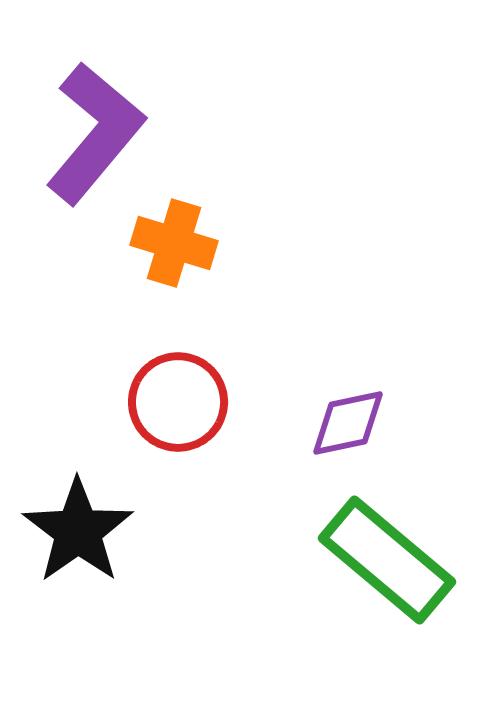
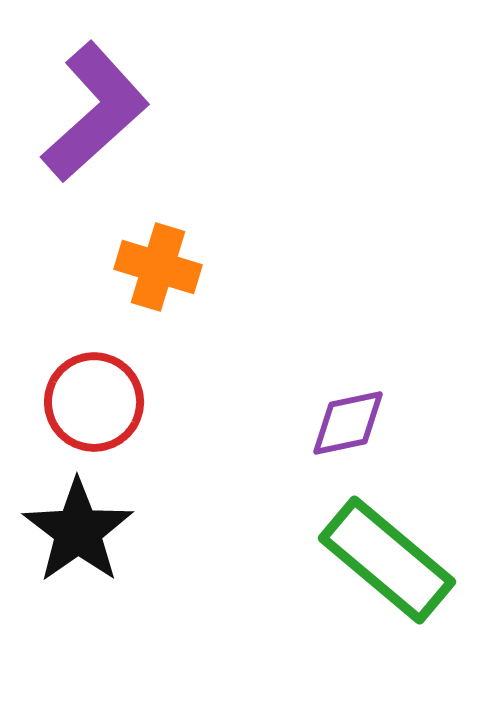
purple L-shape: moved 21 px up; rotated 8 degrees clockwise
orange cross: moved 16 px left, 24 px down
red circle: moved 84 px left
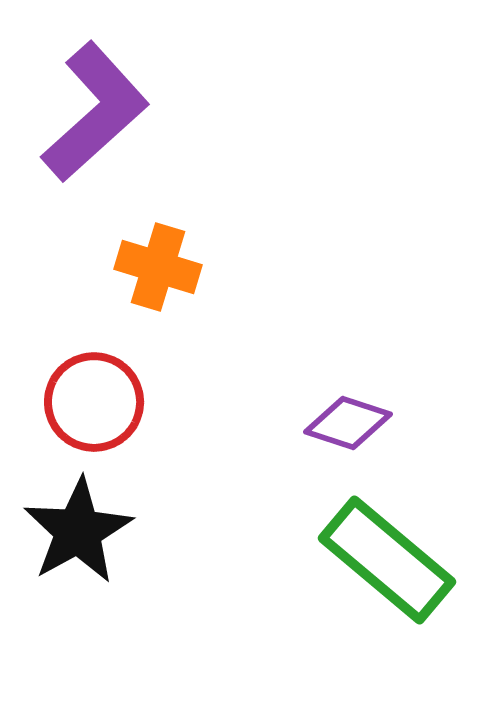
purple diamond: rotated 30 degrees clockwise
black star: rotated 6 degrees clockwise
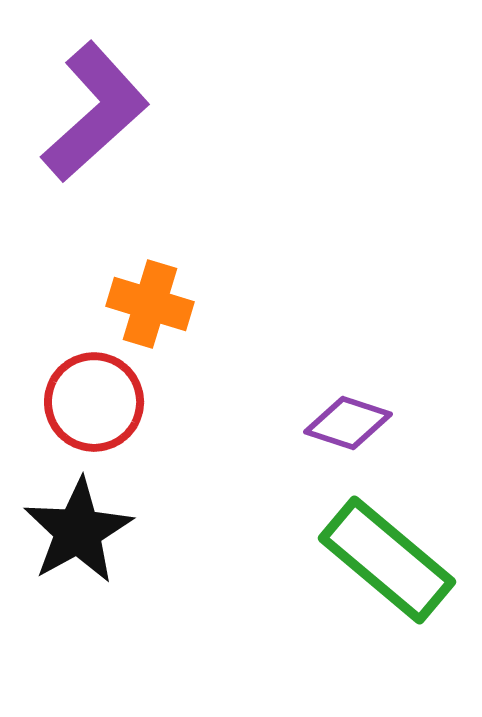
orange cross: moved 8 px left, 37 px down
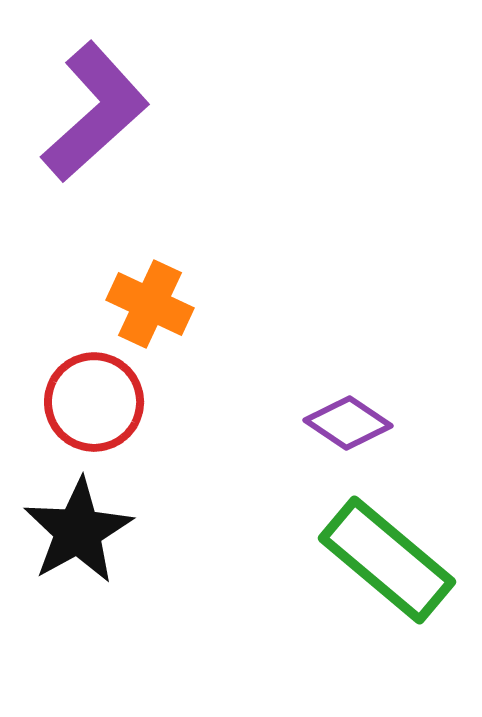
orange cross: rotated 8 degrees clockwise
purple diamond: rotated 16 degrees clockwise
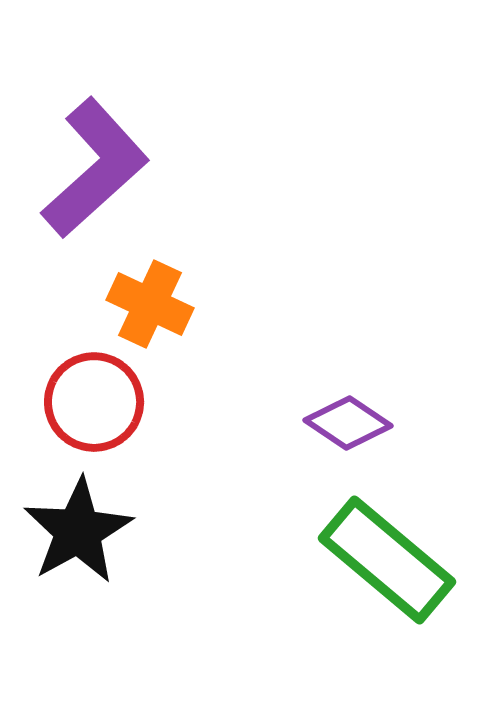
purple L-shape: moved 56 px down
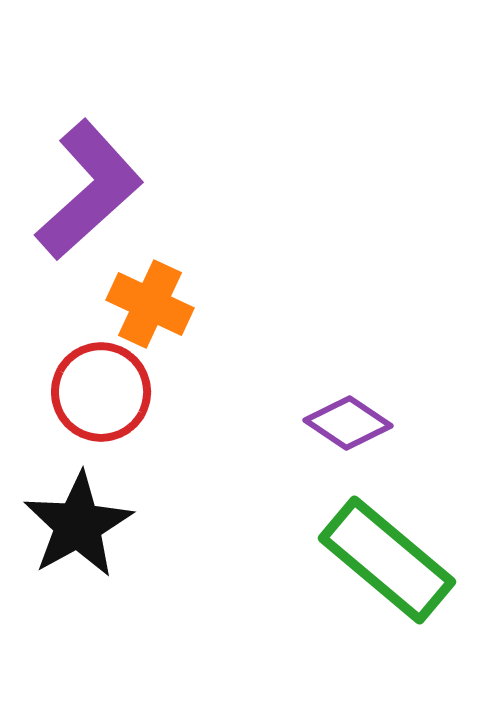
purple L-shape: moved 6 px left, 22 px down
red circle: moved 7 px right, 10 px up
black star: moved 6 px up
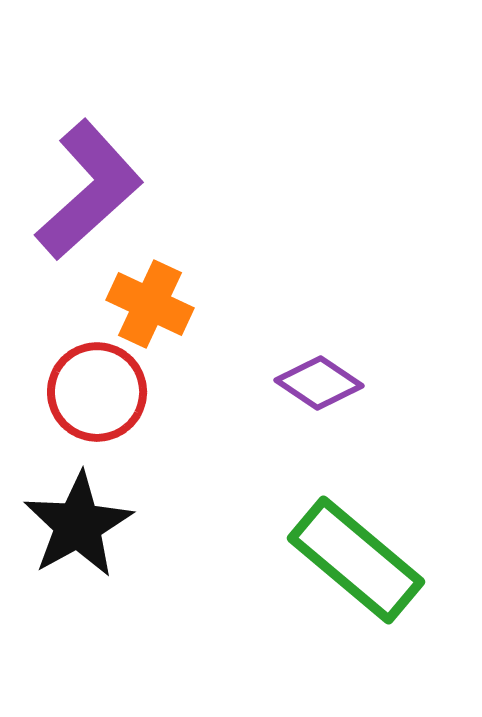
red circle: moved 4 px left
purple diamond: moved 29 px left, 40 px up
green rectangle: moved 31 px left
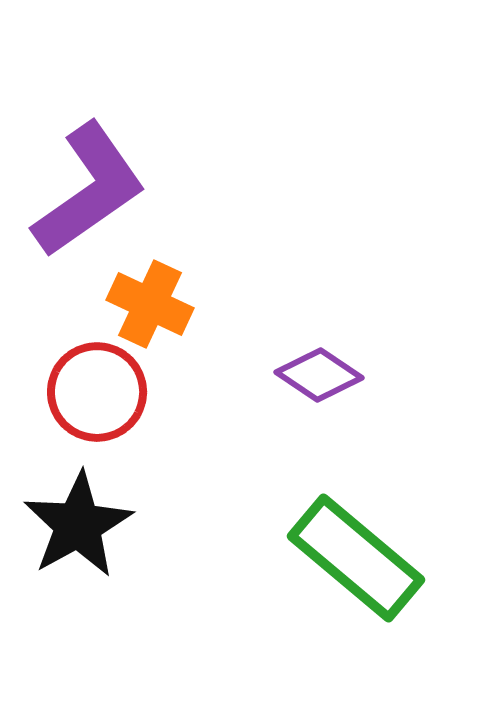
purple L-shape: rotated 7 degrees clockwise
purple diamond: moved 8 px up
green rectangle: moved 2 px up
